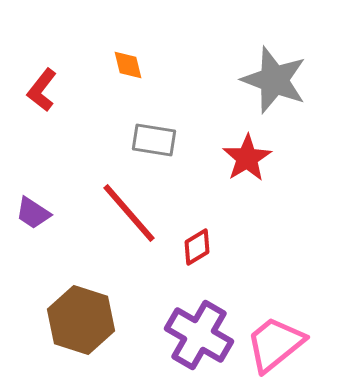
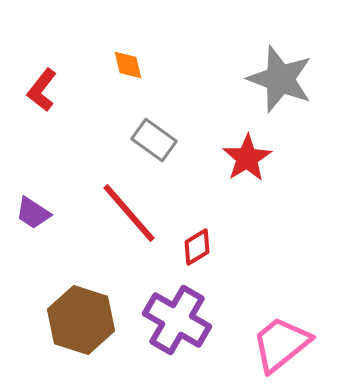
gray star: moved 6 px right, 1 px up
gray rectangle: rotated 27 degrees clockwise
purple cross: moved 22 px left, 15 px up
pink trapezoid: moved 6 px right
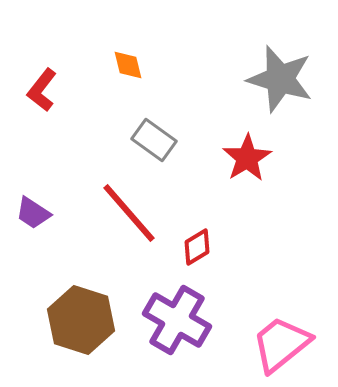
gray star: rotated 4 degrees counterclockwise
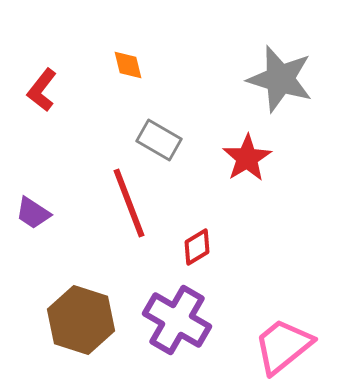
gray rectangle: moved 5 px right; rotated 6 degrees counterclockwise
red line: moved 10 px up; rotated 20 degrees clockwise
pink trapezoid: moved 2 px right, 2 px down
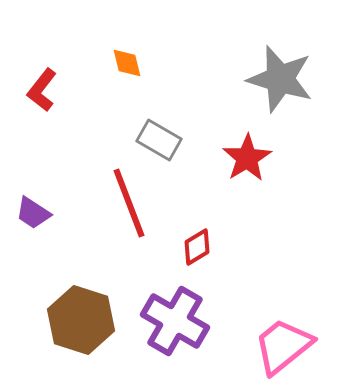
orange diamond: moved 1 px left, 2 px up
purple cross: moved 2 px left, 1 px down
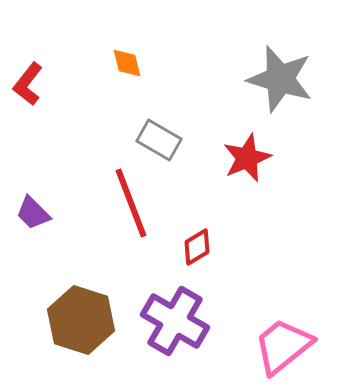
red L-shape: moved 14 px left, 6 px up
red star: rotated 9 degrees clockwise
red line: moved 2 px right
purple trapezoid: rotated 12 degrees clockwise
